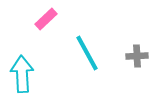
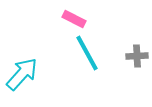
pink rectangle: moved 28 px right; rotated 70 degrees clockwise
cyan arrow: rotated 45 degrees clockwise
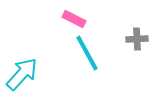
gray cross: moved 17 px up
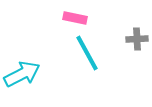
pink rectangle: moved 1 px right, 1 px up; rotated 15 degrees counterclockwise
cyan arrow: rotated 21 degrees clockwise
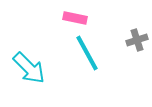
gray cross: moved 1 px down; rotated 15 degrees counterclockwise
cyan arrow: moved 7 px right, 6 px up; rotated 72 degrees clockwise
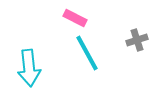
pink rectangle: rotated 15 degrees clockwise
cyan arrow: rotated 39 degrees clockwise
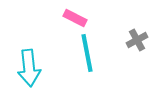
gray cross: rotated 10 degrees counterclockwise
cyan line: rotated 18 degrees clockwise
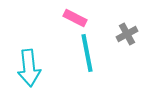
gray cross: moved 10 px left, 6 px up
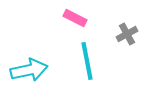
cyan line: moved 8 px down
cyan arrow: moved 2 px down; rotated 96 degrees counterclockwise
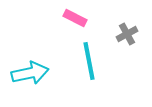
cyan line: moved 2 px right
cyan arrow: moved 1 px right, 3 px down
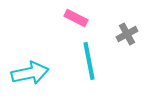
pink rectangle: moved 1 px right
